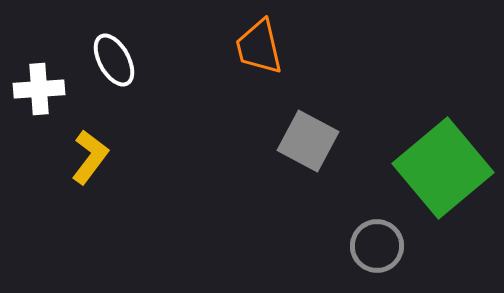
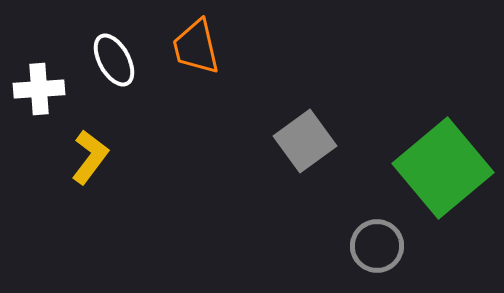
orange trapezoid: moved 63 px left
gray square: moved 3 px left; rotated 26 degrees clockwise
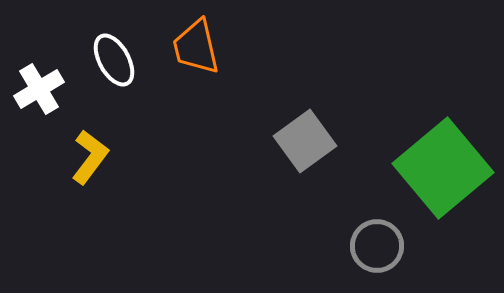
white cross: rotated 27 degrees counterclockwise
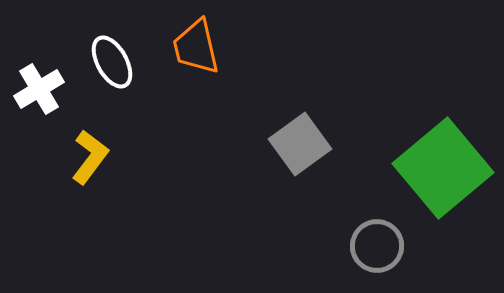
white ellipse: moved 2 px left, 2 px down
gray square: moved 5 px left, 3 px down
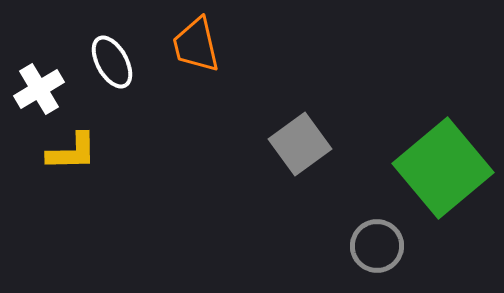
orange trapezoid: moved 2 px up
yellow L-shape: moved 18 px left, 5 px up; rotated 52 degrees clockwise
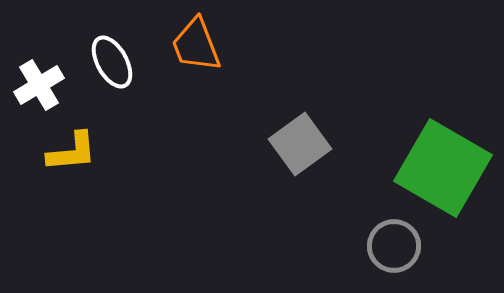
orange trapezoid: rotated 8 degrees counterclockwise
white cross: moved 4 px up
yellow L-shape: rotated 4 degrees counterclockwise
green square: rotated 20 degrees counterclockwise
gray circle: moved 17 px right
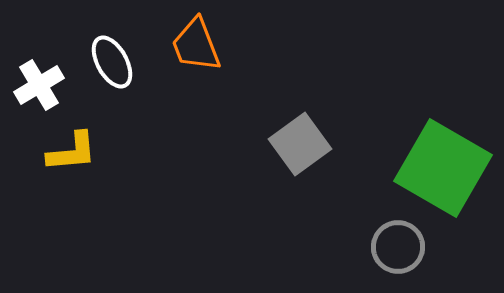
gray circle: moved 4 px right, 1 px down
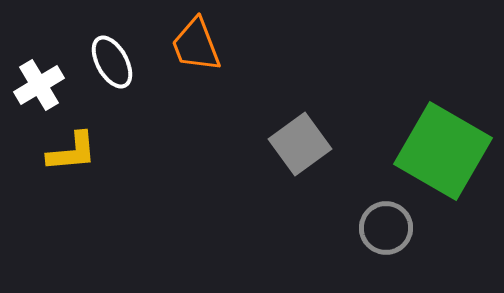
green square: moved 17 px up
gray circle: moved 12 px left, 19 px up
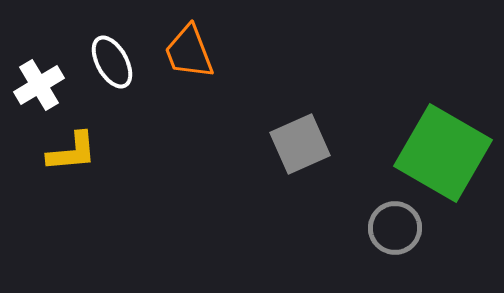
orange trapezoid: moved 7 px left, 7 px down
gray square: rotated 12 degrees clockwise
green square: moved 2 px down
gray circle: moved 9 px right
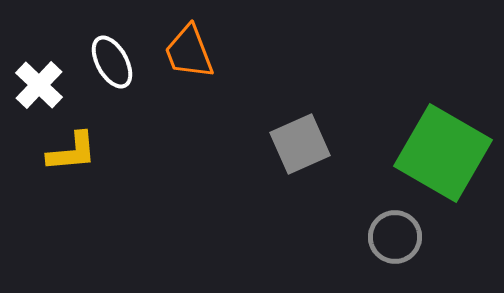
white cross: rotated 15 degrees counterclockwise
gray circle: moved 9 px down
